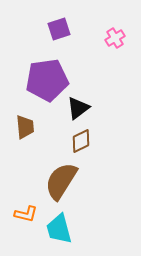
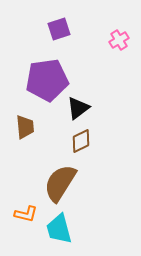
pink cross: moved 4 px right, 2 px down
brown semicircle: moved 1 px left, 2 px down
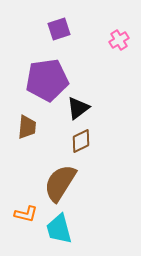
brown trapezoid: moved 2 px right; rotated 10 degrees clockwise
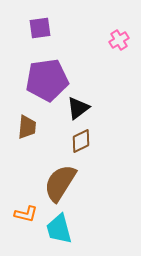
purple square: moved 19 px left, 1 px up; rotated 10 degrees clockwise
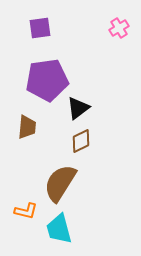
pink cross: moved 12 px up
orange L-shape: moved 3 px up
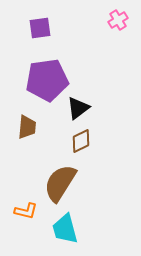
pink cross: moved 1 px left, 8 px up
cyan trapezoid: moved 6 px right
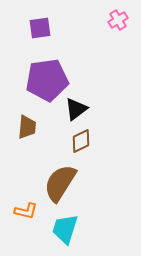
black triangle: moved 2 px left, 1 px down
cyan trapezoid: rotated 32 degrees clockwise
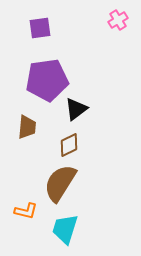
brown diamond: moved 12 px left, 4 px down
